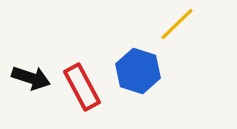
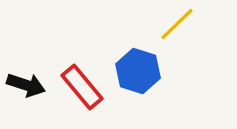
black arrow: moved 5 px left, 7 px down
red rectangle: rotated 12 degrees counterclockwise
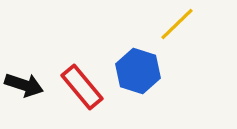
black arrow: moved 2 px left
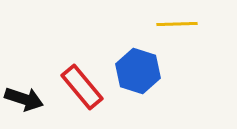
yellow line: rotated 42 degrees clockwise
black arrow: moved 14 px down
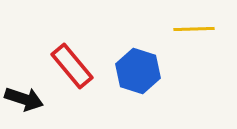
yellow line: moved 17 px right, 5 px down
red rectangle: moved 10 px left, 21 px up
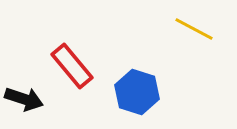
yellow line: rotated 30 degrees clockwise
blue hexagon: moved 1 px left, 21 px down
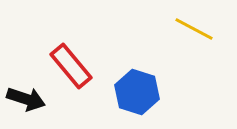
red rectangle: moved 1 px left
black arrow: moved 2 px right
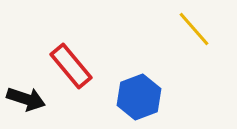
yellow line: rotated 21 degrees clockwise
blue hexagon: moved 2 px right, 5 px down; rotated 21 degrees clockwise
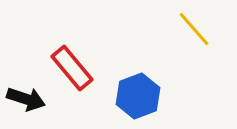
red rectangle: moved 1 px right, 2 px down
blue hexagon: moved 1 px left, 1 px up
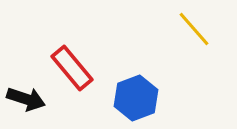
blue hexagon: moved 2 px left, 2 px down
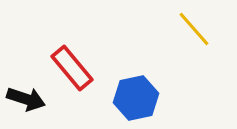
blue hexagon: rotated 9 degrees clockwise
